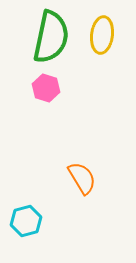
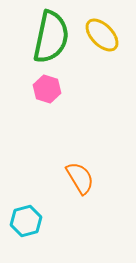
yellow ellipse: rotated 51 degrees counterclockwise
pink hexagon: moved 1 px right, 1 px down
orange semicircle: moved 2 px left
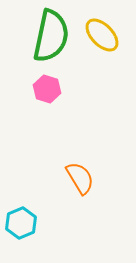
green semicircle: moved 1 px up
cyan hexagon: moved 5 px left, 2 px down; rotated 8 degrees counterclockwise
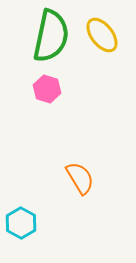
yellow ellipse: rotated 6 degrees clockwise
cyan hexagon: rotated 8 degrees counterclockwise
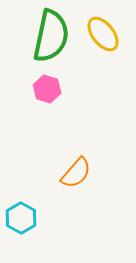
yellow ellipse: moved 1 px right, 1 px up
orange semicircle: moved 4 px left, 5 px up; rotated 72 degrees clockwise
cyan hexagon: moved 5 px up
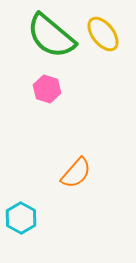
green semicircle: rotated 118 degrees clockwise
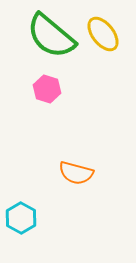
orange semicircle: rotated 64 degrees clockwise
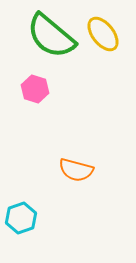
pink hexagon: moved 12 px left
orange semicircle: moved 3 px up
cyan hexagon: rotated 12 degrees clockwise
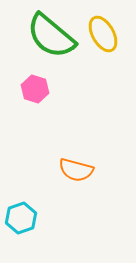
yellow ellipse: rotated 9 degrees clockwise
